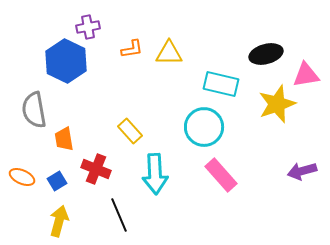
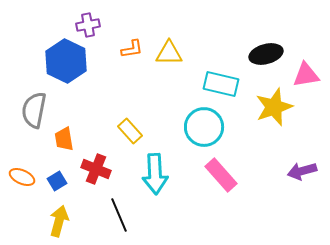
purple cross: moved 2 px up
yellow star: moved 3 px left, 3 px down
gray semicircle: rotated 21 degrees clockwise
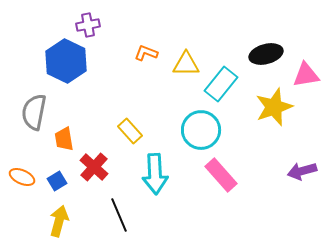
orange L-shape: moved 14 px right, 4 px down; rotated 150 degrees counterclockwise
yellow triangle: moved 17 px right, 11 px down
cyan rectangle: rotated 64 degrees counterclockwise
gray semicircle: moved 2 px down
cyan circle: moved 3 px left, 3 px down
red cross: moved 2 px left, 2 px up; rotated 20 degrees clockwise
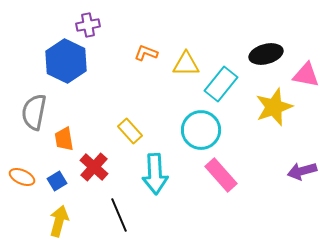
pink triangle: rotated 20 degrees clockwise
